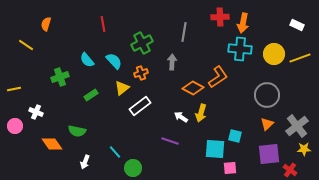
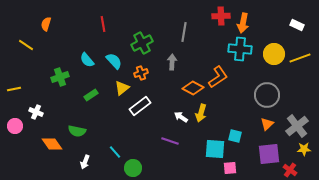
red cross at (220, 17): moved 1 px right, 1 px up
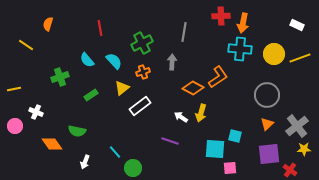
orange semicircle at (46, 24): moved 2 px right
red line at (103, 24): moved 3 px left, 4 px down
orange cross at (141, 73): moved 2 px right, 1 px up
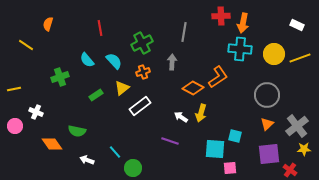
green rectangle at (91, 95): moved 5 px right
white arrow at (85, 162): moved 2 px right, 2 px up; rotated 88 degrees clockwise
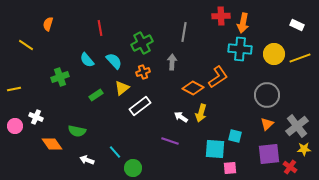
white cross at (36, 112): moved 5 px down
red cross at (290, 170): moved 3 px up
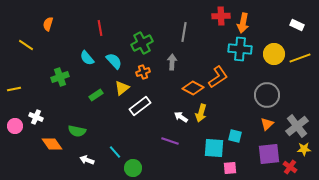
cyan semicircle at (87, 60): moved 2 px up
cyan square at (215, 149): moved 1 px left, 1 px up
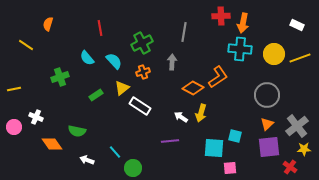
white rectangle at (140, 106): rotated 70 degrees clockwise
pink circle at (15, 126): moved 1 px left, 1 px down
purple line at (170, 141): rotated 24 degrees counterclockwise
purple square at (269, 154): moved 7 px up
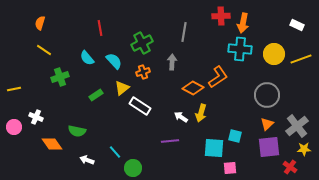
orange semicircle at (48, 24): moved 8 px left, 1 px up
yellow line at (26, 45): moved 18 px right, 5 px down
yellow line at (300, 58): moved 1 px right, 1 px down
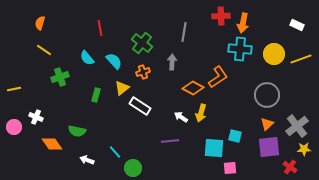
green cross at (142, 43): rotated 25 degrees counterclockwise
green rectangle at (96, 95): rotated 40 degrees counterclockwise
